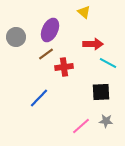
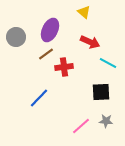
red arrow: moved 3 px left, 2 px up; rotated 24 degrees clockwise
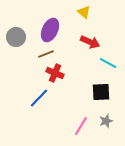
brown line: rotated 14 degrees clockwise
red cross: moved 9 px left, 6 px down; rotated 30 degrees clockwise
gray star: rotated 24 degrees counterclockwise
pink line: rotated 18 degrees counterclockwise
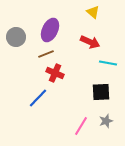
yellow triangle: moved 9 px right
cyan line: rotated 18 degrees counterclockwise
blue line: moved 1 px left
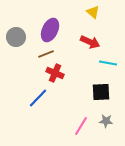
gray star: rotated 24 degrees clockwise
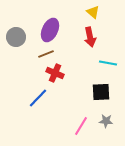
red arrow: moved 5 px up; rotated 54 degrees clockwise
